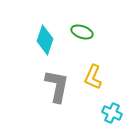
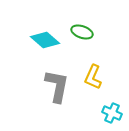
cyan diamond: rotated 68 degrees counterclockwise
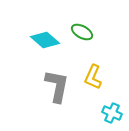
green ellipse: rotated 10 degrees clockwise
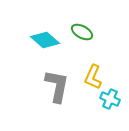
cyan cross: moved 2 px left, 14 px up
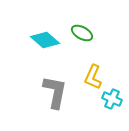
green ellipse: moved 1 px down
gray L-shape: moved 2 px left, 6 px down
cyan cross: moved 2 px right
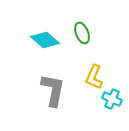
green ellipse: rotated 40 degrees clockwise
yellow L-shape: moved 1 px right
gray L-shape: moved 2 px left, 2 px up
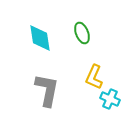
cyan diamond: moved 5 px left, 2 px up; rotated 40 degrees clockwise
gray L-shape: moved 6 px left
cyan cross: moved 2 px left
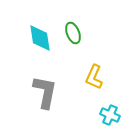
green ellipse: moved 9 px left
gray L-shape: moved 2 px left, 2 px down
cyan cross: moved 16 px down
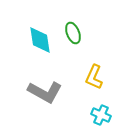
cyan diamond: moved 2 px down
gray L-shape: rotated 108 degrees clockwise
cyan cross: moved 9 px left
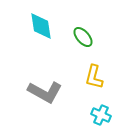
green ellipse: moved 10 px right, 4 px down; rotated 20 degrees counterclockwise
cyan diamond: moved 1 px right, 14 px up
yellow L-shape: rotated 10 degrees counterclockwise
